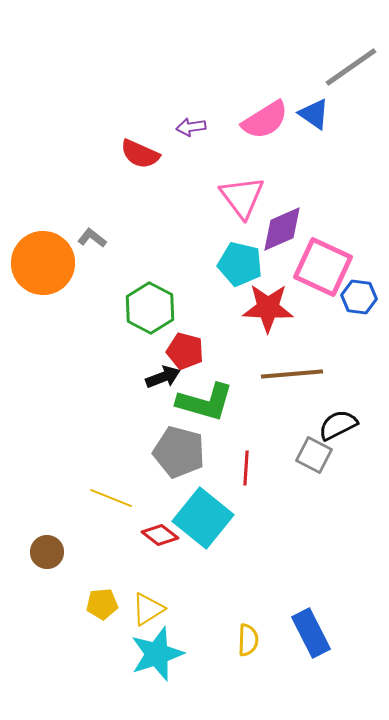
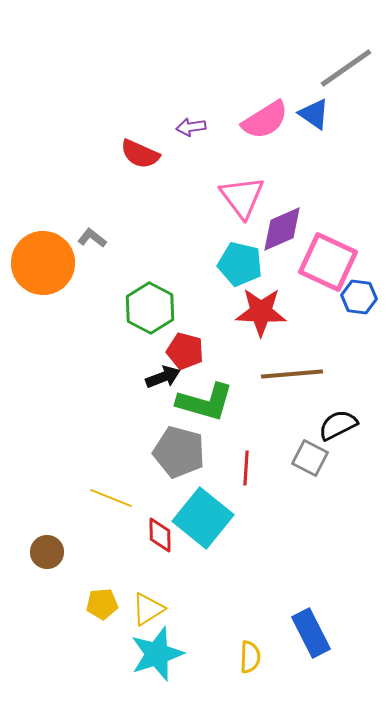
gray line: moved 5 px left, 1 px down
pink square: moved 5 px right, 5 px up
red star: moved 7 px left, 4 px down
gray square: moved 4 px left, 3 px down
red diamond: rotated 51 degrees clockwise
yellow semicircle: moved 2 px right, 17 px down
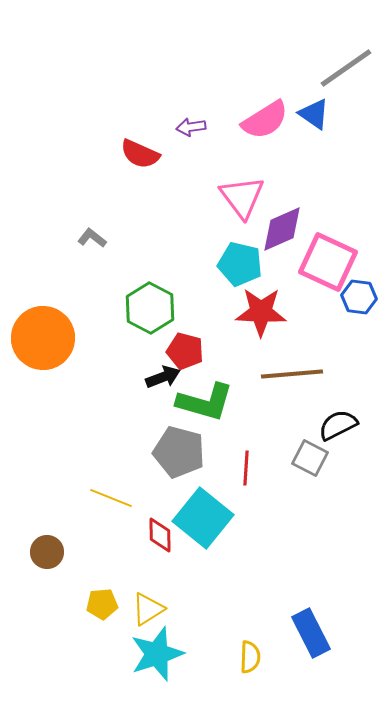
orange circle: moved 75 px down
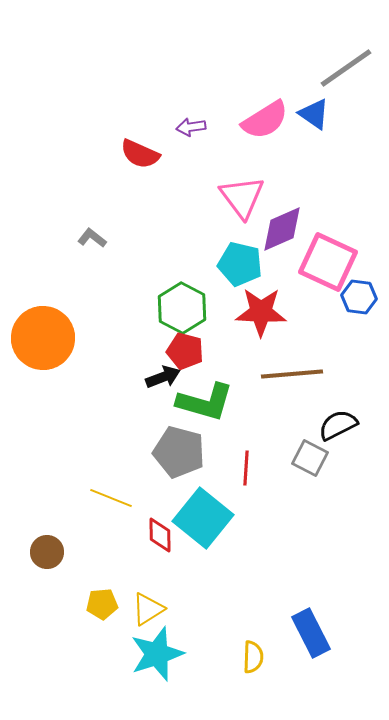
green hexagon: moved 32 px right
yellow semicircle: moved 3 px right
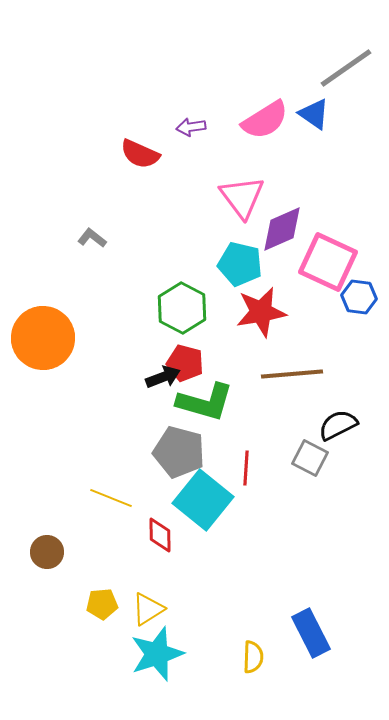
red star: rotated 12 degrees counterclockwise
red pentagon: moved 12 px down
cyan square: moved 18 px up
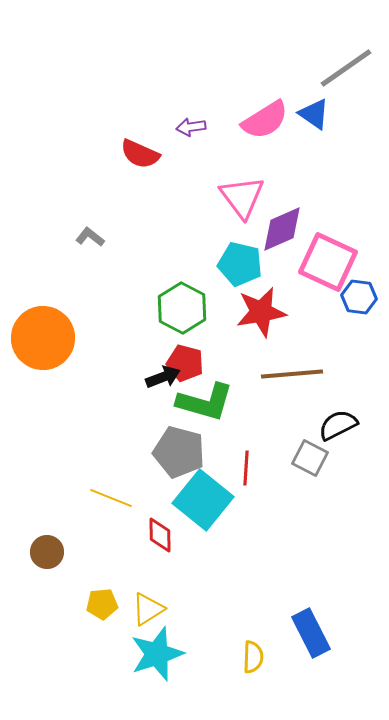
gray L-shape: moved 2 px left, 1 px up
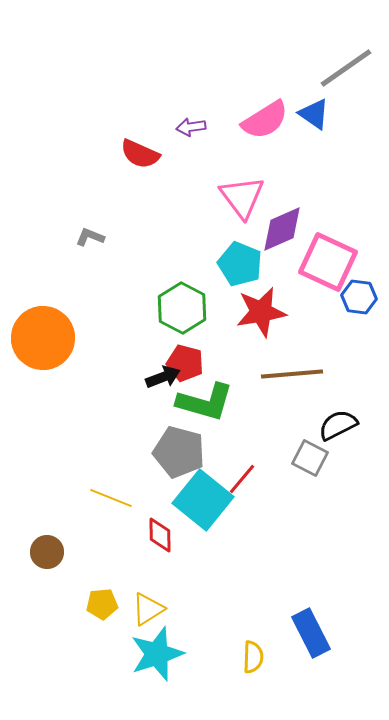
gray L-shape: rotated 16 degrees counterclockwise
cyan pentagon: rotated 9 degrees clockwise
red line: moved 4 px left, 11 px down; rotated 36 degrees clockwise
